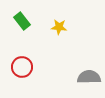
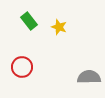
green rectangle: moved 7 px right
yellow star: rotated 14 degrees clockwise
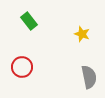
yellow star: moved 23 px right, 7 px down
gray semicircle: rotated 80 degrees clockwise
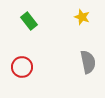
yellow star: moved 17 px up
gray semicircle: moved 1 px left, 15 px up
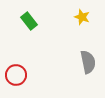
red circle: moved 6 px left, 8 px down
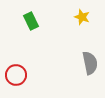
green rectangle: moved 2 px right; rotated 12 degrees clockwise
gray semicircle: moved 2 px right, 1 px down
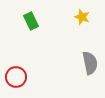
red circle: moved 2 px down
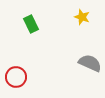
green rectangle: moved 3 px down
gray semicircle: rotated 55 degrees counterclockwise
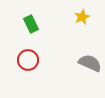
yellow star: rotated 28 degrees clockwise
red circle: moved 12 px right, 17 px up
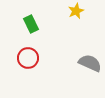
yellow star: moved 6 px left, 6 px up
red circle: moved 2 px up
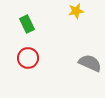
yellow star: rotated 14 degrees clockwise
green rectangle: moved 4 px left
